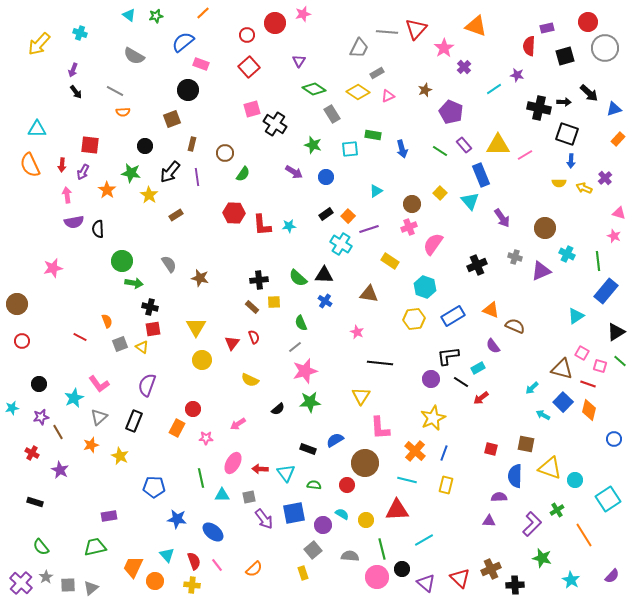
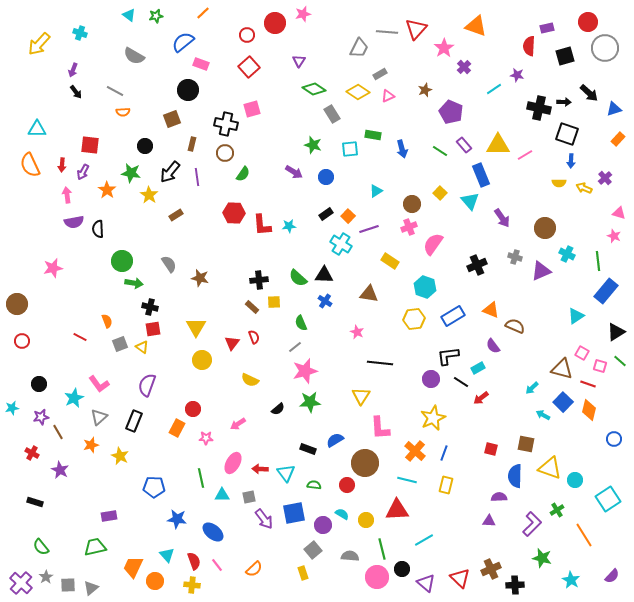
gray rectangle at (377, 73): moved 3 px right, 1 px down
black cross at (275, 124): moved 49 px left; rotated 20 degrees counterclockwise
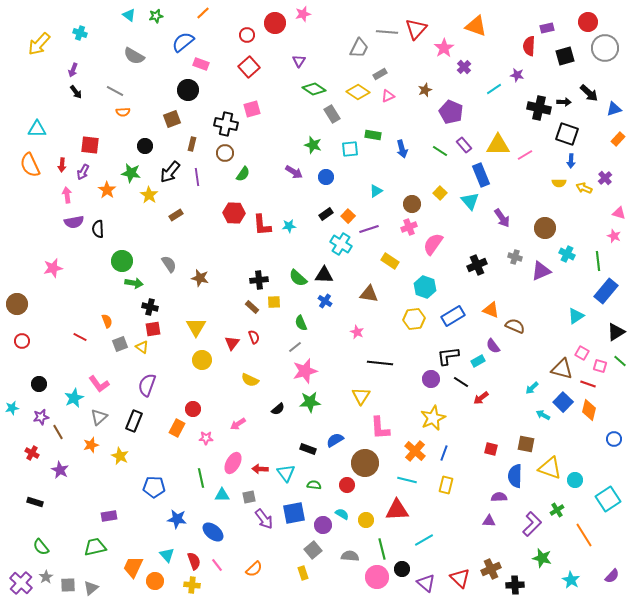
cyan rectangle at (478, 368): moved 7 px up
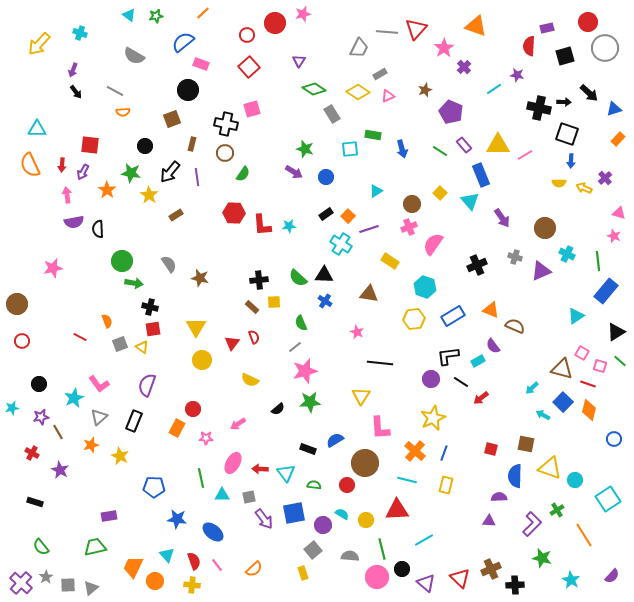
green star at (313, 145): moved 8 px left, 4 px down
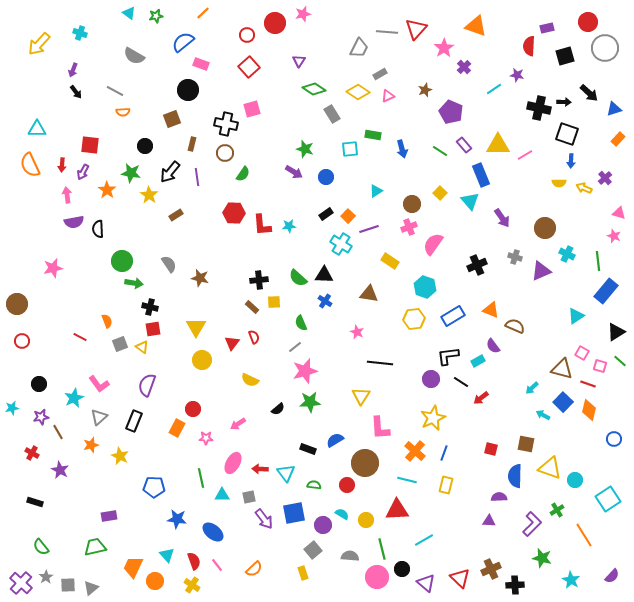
cyan triangle at (129, 15): moved 2 px up
yellow cross at (192, 585): rotated 28 degrees clockwise
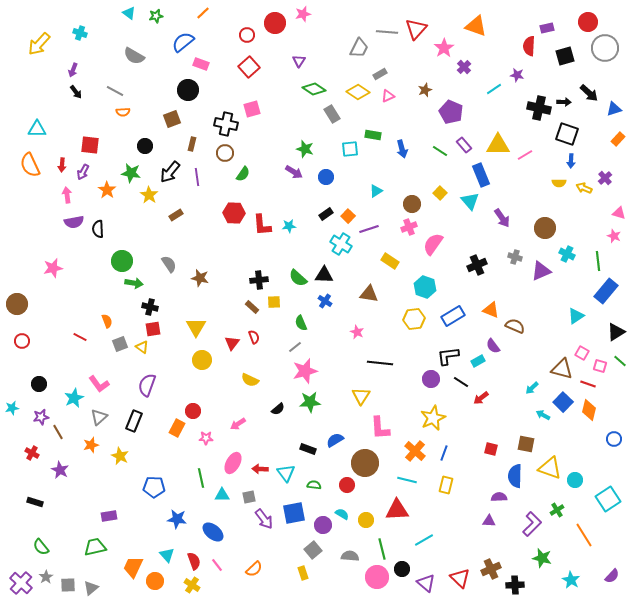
red circle at (193, 409): moved 2 px down
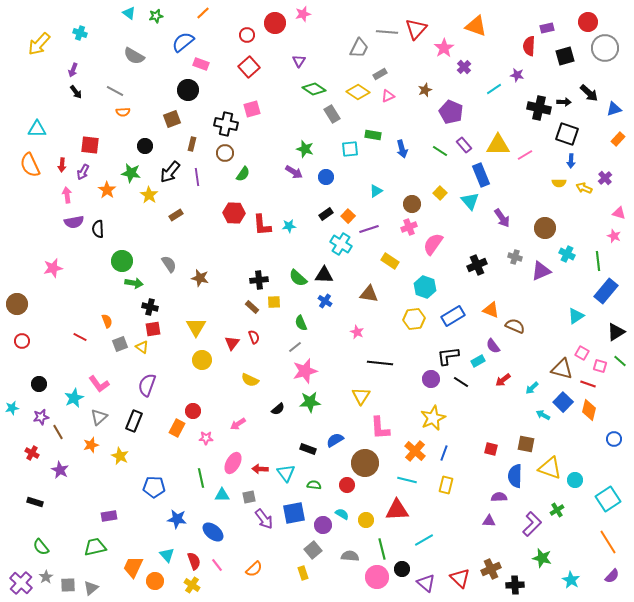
red arrow at (481, 398): moved 22 px right, 18 px up
orange line at (584, 535): moved 24 px right, 7 px down
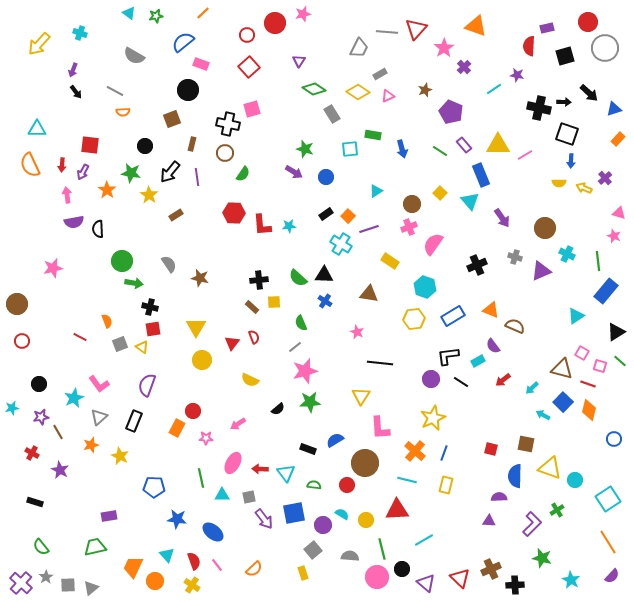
black cross at (226, 124): moved 2 px right
